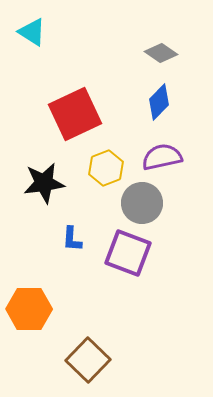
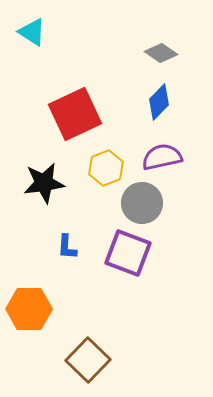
blue L-shape: moved 5 px left, 8 px down
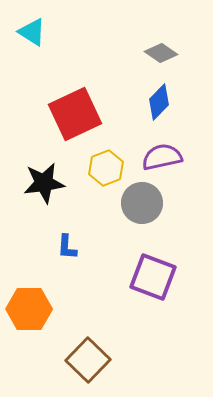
purple square: moved 25 px right, 24 px down
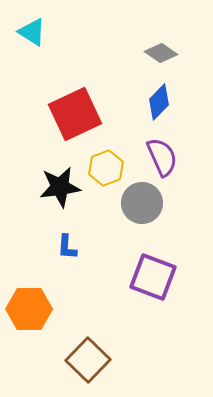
purple semicircle: rotated 78 degrees clockwise
black star: moved 16 px right, 4 px down
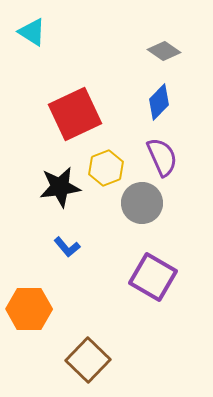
gray diamond: moved 3 px right, 2 px up
blue L-shape: rotated 44 degrees counterclockwise
purple square: rotated 9 degrees clockwise
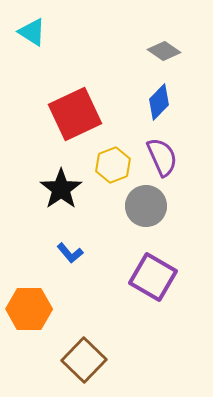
yellow hexagon: moved 7 px right, 3 px up
black star: moved 1 px right, 2 px down; rotated 27 degrees counterclockwise
gray circle: moved 4 px right, 3 px down
blue L-shape: moved 3 px right, 6 px down
brown square: moved 4 px left
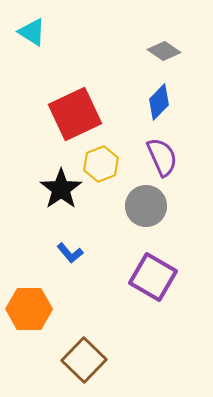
yellow hexagon: moved 12 px left, 1 px up
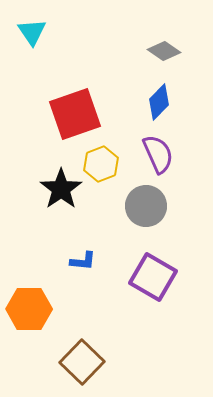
cyan triangle: rotated 24 degrees clockwise
red square: rotated 6 degrees clockwise
purple semicircle: moved 4 px left, 3 px up
blue L-shape: moved 13 px right, 8 px down; rotated 44 degrees counterclockwise
brown square: moved 2 px left, 2 px down
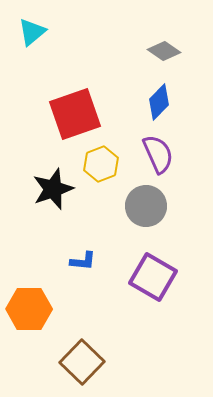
cyan triangle: rotated 24 degrees clockwise
black star: moved 8 px left; rotated 15 degrees clockwise
